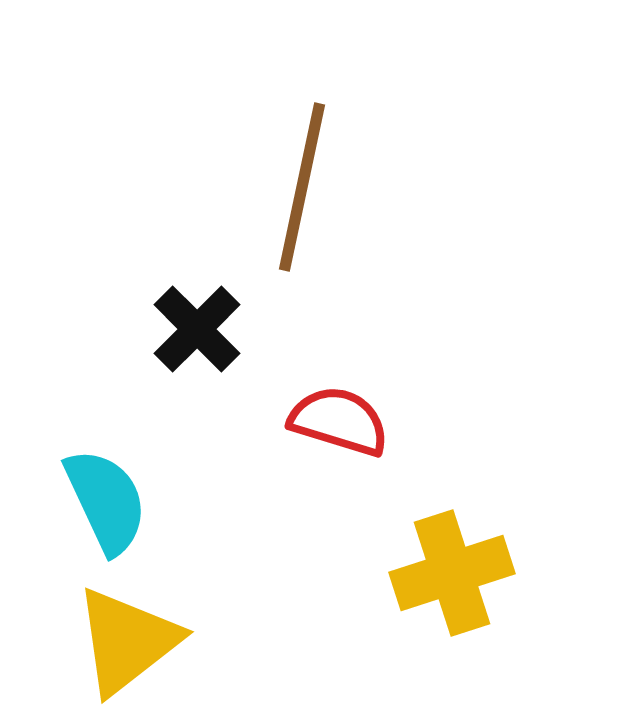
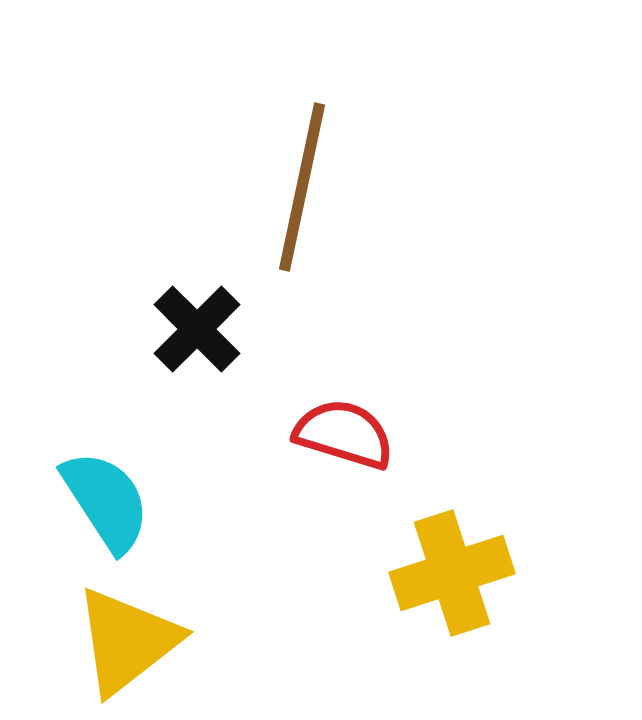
red semicircle: moved 5 px right, 13 px down
cyan semicircle: rotated 8 degrees counterclockwise
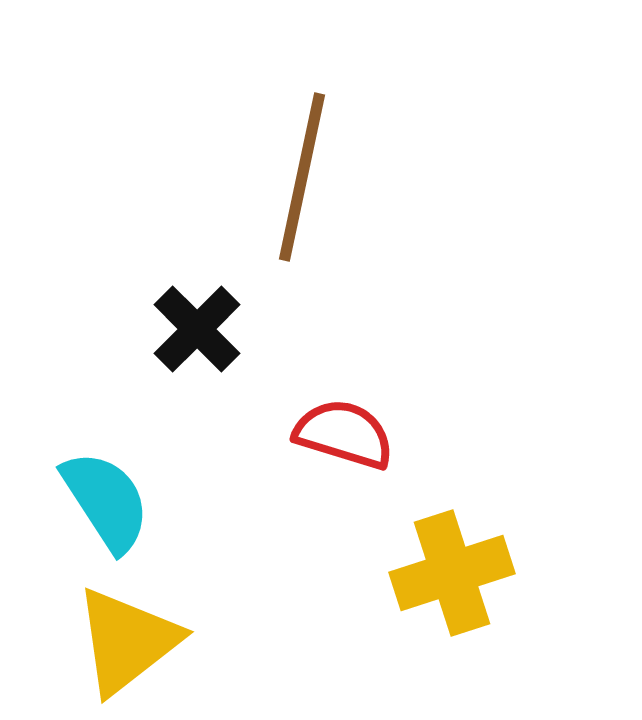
brown line: moved 10 px up
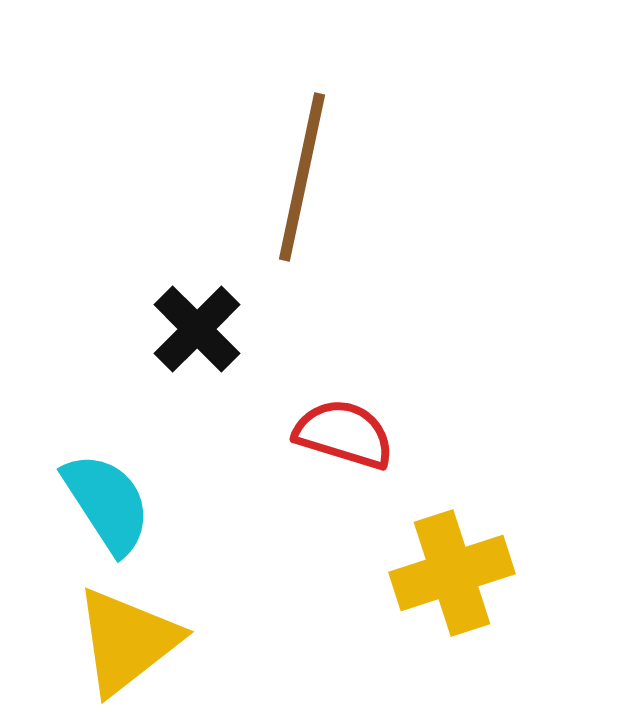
cyan semicircle: moved 1 px right, 2 px down
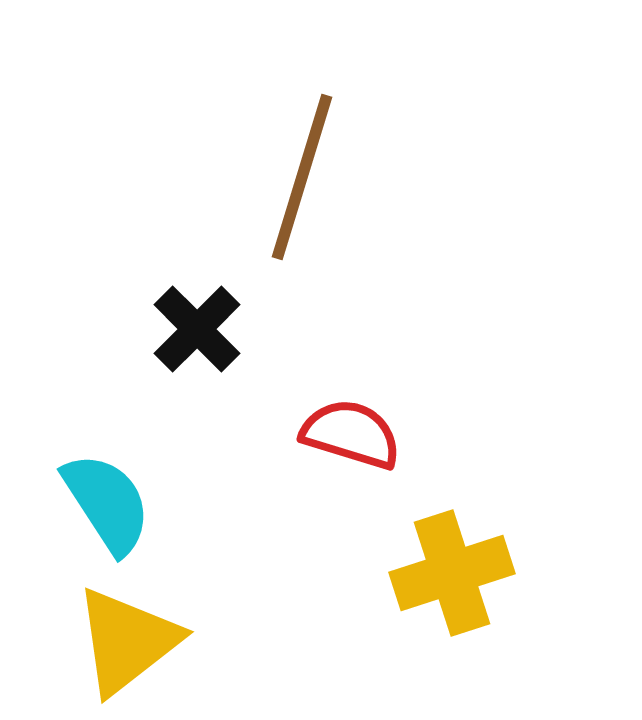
brown line: rotated 5 degrees clockwise
red semicircle: moved 7 px right
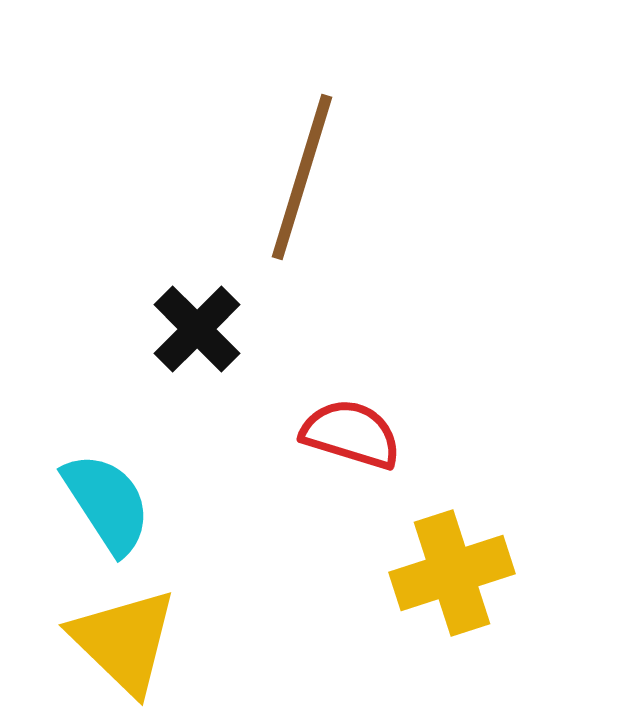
yellow triangle: moved 3 px left; rotated 38 degrees counterclockwise
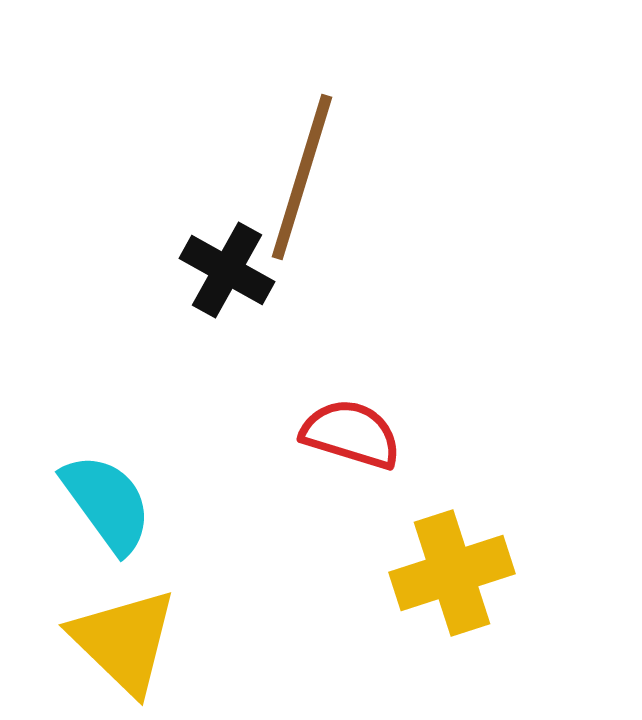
black cross: moved 30 px right, 59 px up; rotated 16 degrees counterclockwise
cyan semicircle: rotated 3 degrees counterclockwise
